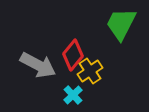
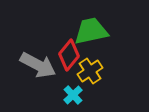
green trapezoid: moved 30 px left, 7 px down; rotated 51 degrees clockwise
red diamond: moved 4 px left
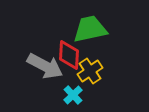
green trapezoid: moved 1 px left, 2 px up
red diamond: rotated 36 degrees counterclockwise
gray arrow: moved 7 px right, 1 px down
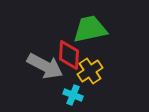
cyan cross: rotated 24 degrees counterclockwise
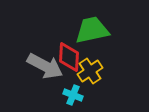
green trapezoid: moved 2 px right, 1 px down
red diamond: moved 2 px down
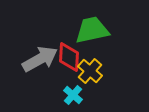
gray arrow: moved 5 px left, 7 px up; rotated 57 degrees counterclockwise
yellow cross: rotated 15 degrees counterclockwise
cyan cross: rotated 18 degrees clockwise
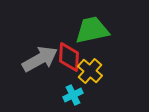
cyan cross: rotated 24 degrees clockwise
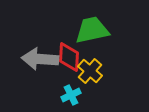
gray arrow: rotated 147 degrees counterclockwise
cyan cross: moved 2 px left
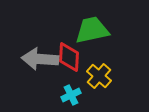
yellow cross: moved 9 px right, 5 px down
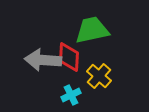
gray arrow: moved 3 px right, 1 px down
